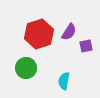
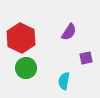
red hexagon: moved 18 px left, 4 px down; rotated 16 degrees counterclockwise
purple square: moved 12 px down
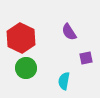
purple semicircle: rotated 114 degrees clockwise
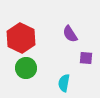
purple semicircle: moved 1 px right, 2 px down
purple square: rotated 16 degrees clockwise
cyan semicircle: moved 2 px down
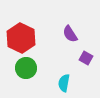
purple square: rotated 24 degrees clockwise
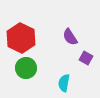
purple semicircle: moved 3 px down
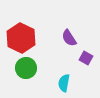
purple semicircle: moved 1 px left, 1 px down
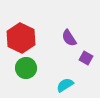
cyan semicircle: moved 1 px right, 2 px down; rotated 48 degrees clockwise
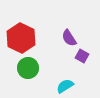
purple square: moved 4 px left, 2 px up
green circle: moved 2 px right
cyan semicircle: moved 1 px down
